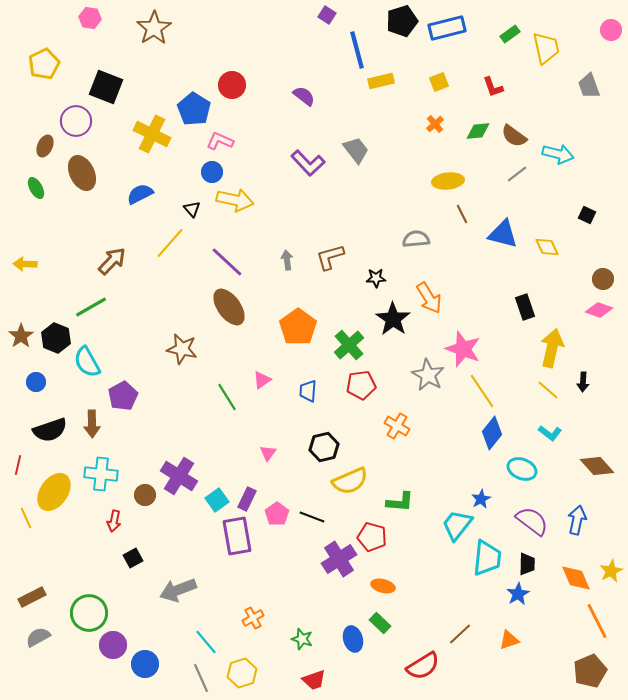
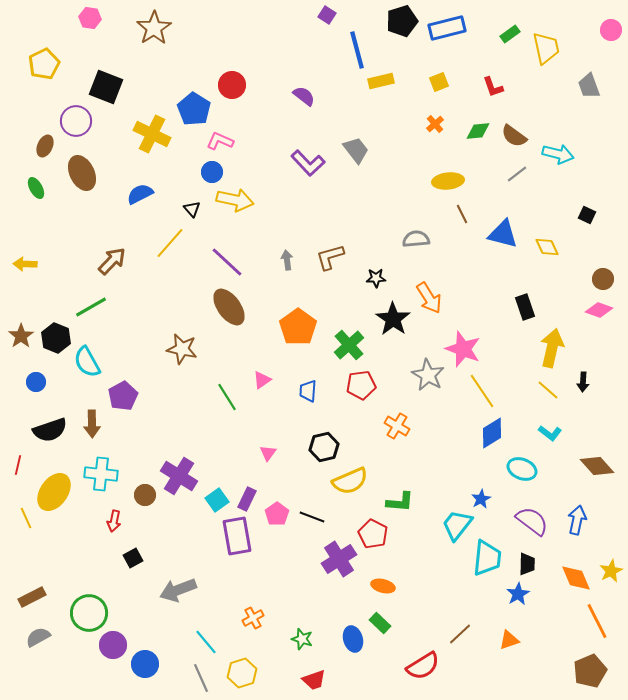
blue diamond at (492, 433): rotated 20 degrees clockwise
red pentagon at (372, 537): moved 1 px right, 3 px up; rotated 12 degrees clockwise
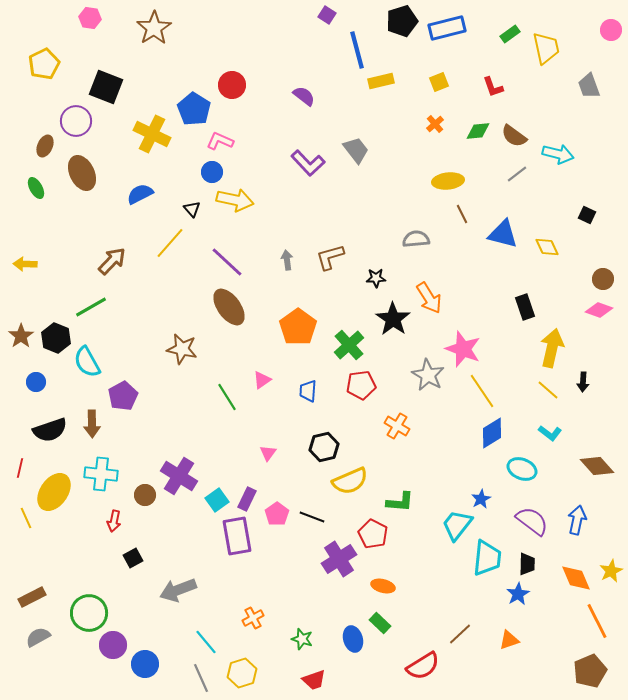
red line at (18, 465): moved 2 px right, 3 px down
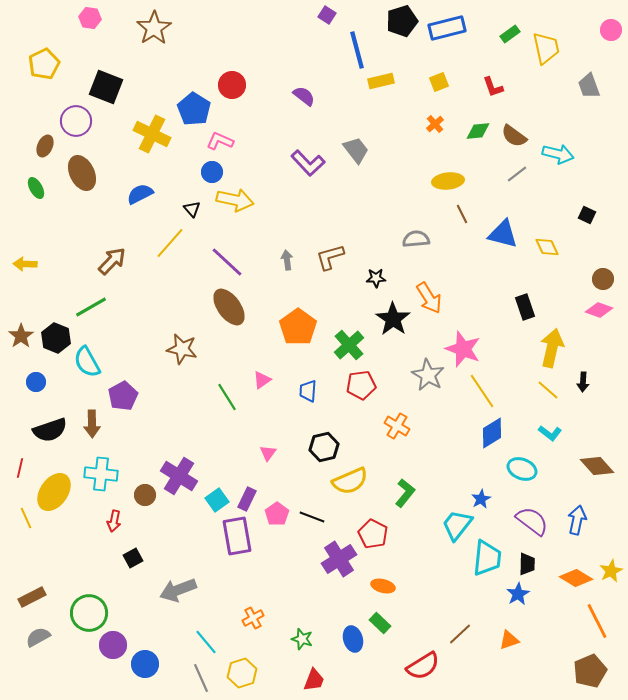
green L-shape at (400, 502): moved 5 px right, 9 px up; rotated 56 degrees counterclockwise
orange diamond at (576, 578): rotated 36 degrees counterclockwise
red trapezoid at (314, 680): rotated 50 degrees counterclockwise
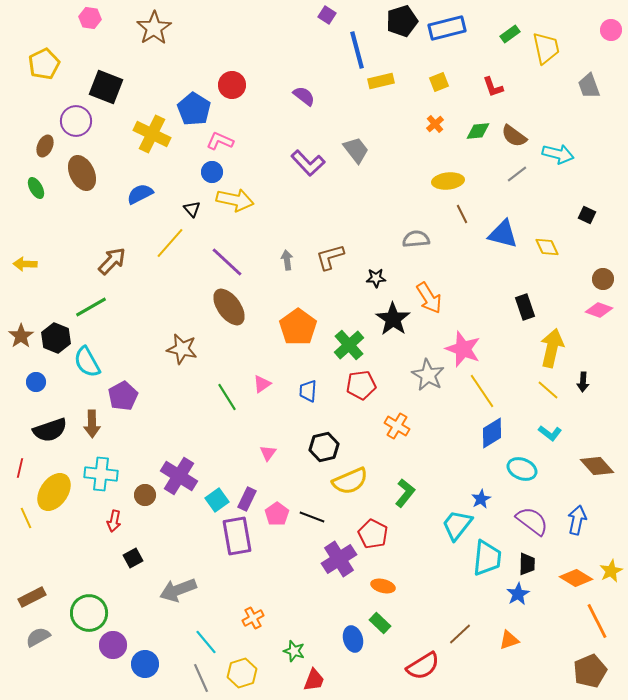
pink triangle at (262, 380): moved 4 px down
green star at (302, 639): moved 8 px left, 12 px down
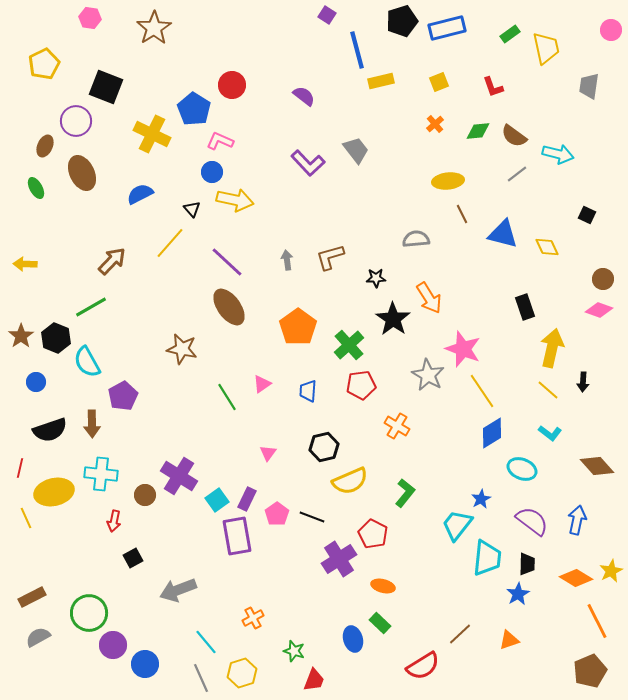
gray trapezoid at (589, 86): rotated 28 degrees clockwise
yellow ellipse at (54, 492): rotated 42 degrees clockwise
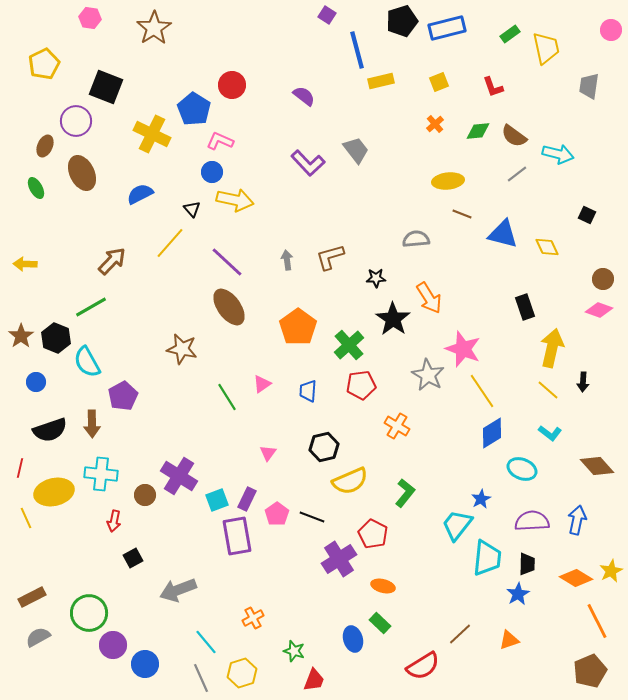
brown line at (462, 214): rotated 42 degrees counterclockwise
cyan square at (217, 500): rotated 15 degrees clockwise
purple semicircle at (532, 521): rotated 40 degrees counterclockwise
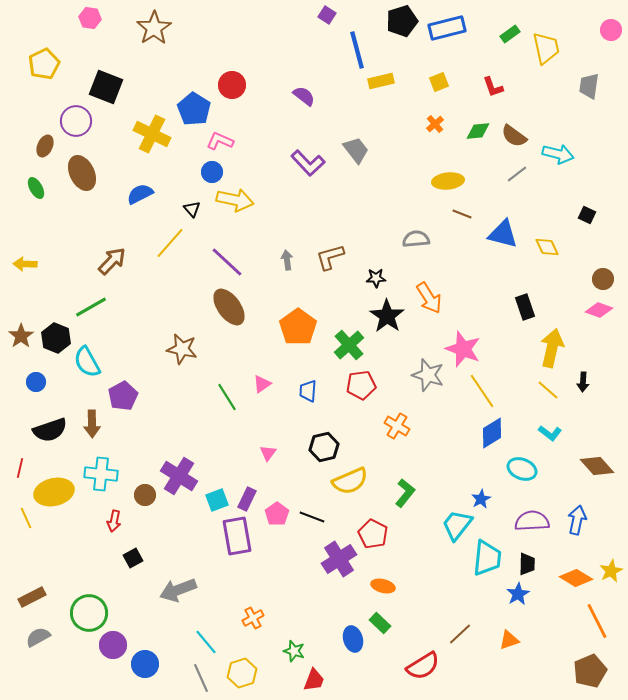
black star at (393, 319): moved 6 px left, 3 px up
gray star at (428, 375): rotated 12 degrees counterclockwise
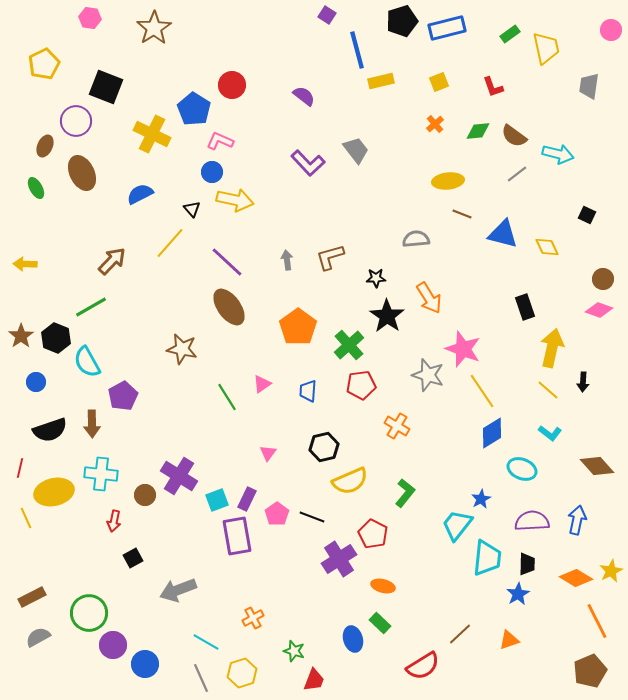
cyan line at (206, 642): rotated 20 degrees counterclockwise
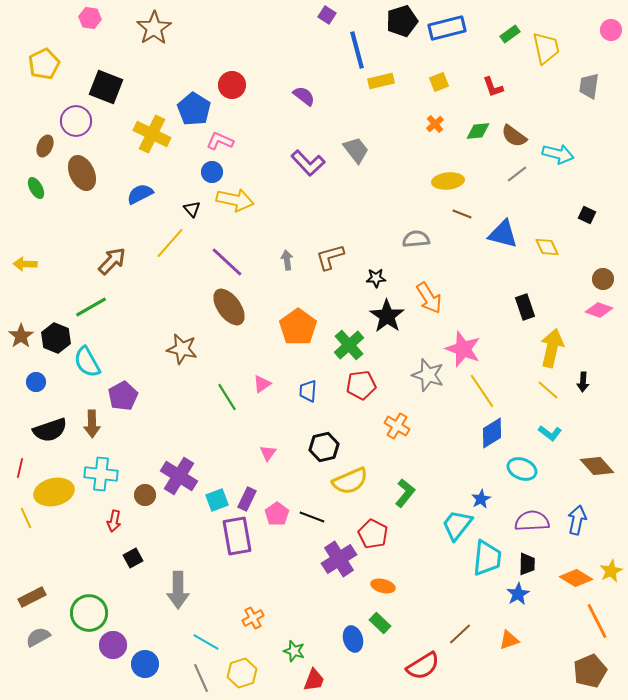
gray arrow at (178, 590): rotated 69 degrees counterclockwise
